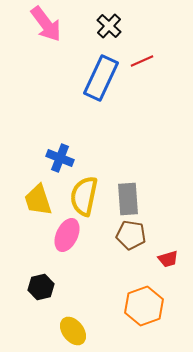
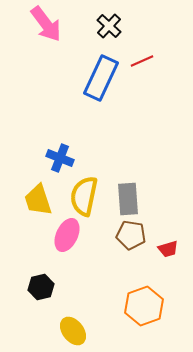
red trapezoid: moved 10 px up
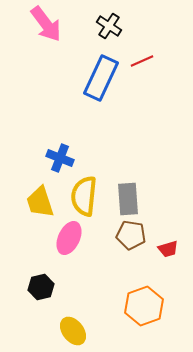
black cross: rotated 10 degrees counterclockwise
yellow semicircle: rotated 6 degrees counterclockwise
yellow trapezoid: moved 2 px right, 2 px down
pink ellipse: moved 2 px right, 3 px down
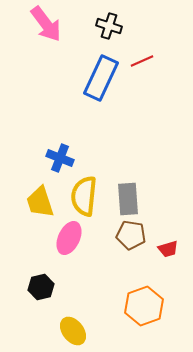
black cross: rotated 15 degrees counterclockwise
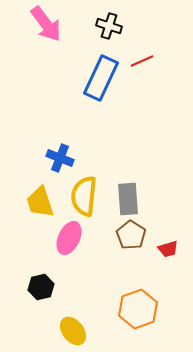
brown pentagon: rotated 24 degrees clockwise
orange hexagon: moved 6 px left, 3 px down
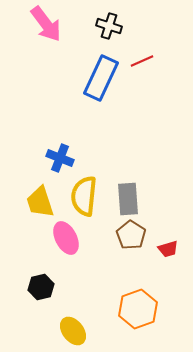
pink ellipse: moved 3 px left; rotated 52 degrees counterclockwise
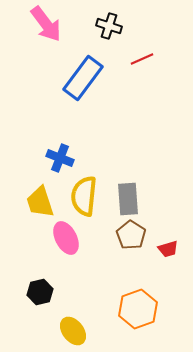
red line: moved 2 px up
blue rectangle: moved 18 px left; rotated 12 degrees clockwise
black hexagon: moved 1 px left, 5 px down
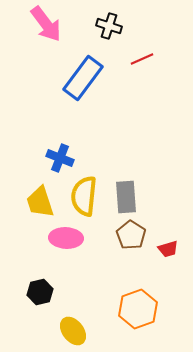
gray rectangle: moved 2 px left, 2 px up
pink ellipse: rotated 60 degrees counterclockwise
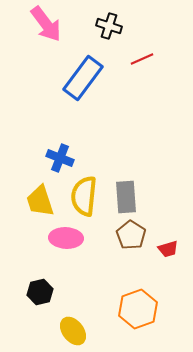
yellow trapezoid: moved 1 px up
